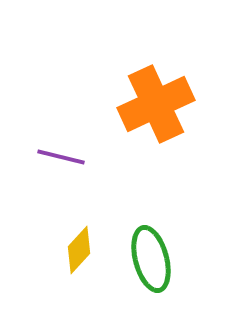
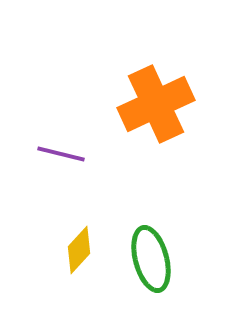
purple line: moved 3 px up
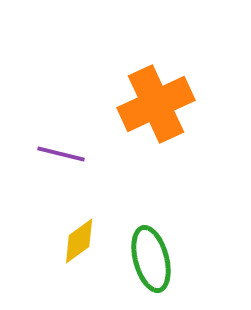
yellow diamond: moved 9 px up; rotated 12 degrees clockwise
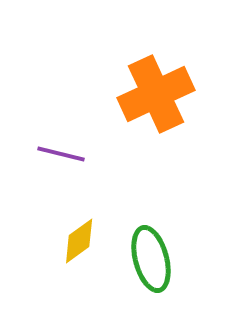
orange cross: moved 10 px up
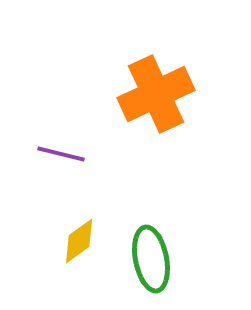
green ellipse: rotated 4 degrees clockwise
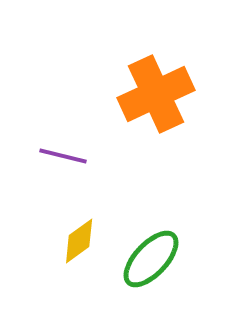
purple line: moved 2 px right, 2 px down
green ellipse: rotated 54 degrees clockwise
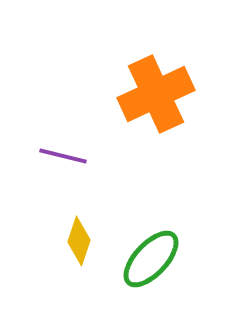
yellow diamond: rotated 36 degrees counterclockwise
